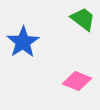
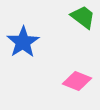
green trapezoid: moved 2 px up
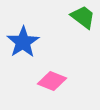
pink diamond: moved 25 px left
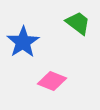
green trapezoid: moved 5 px left, 6 px down
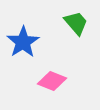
green trapezoid: moved 2 px left; rotated 12 degrees clockwise
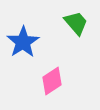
pink diamond: rotated 56 degrees counterclockwise
